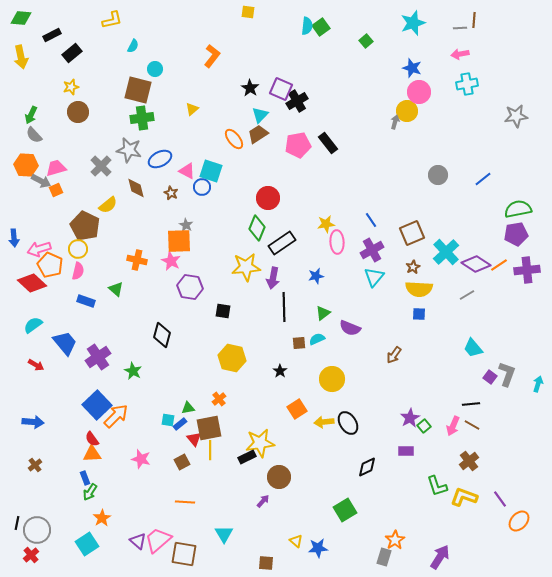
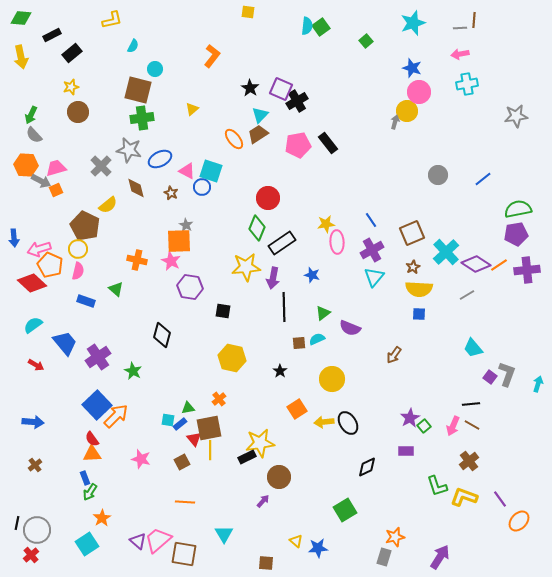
blue star at (316, 276): moved 4 px left, 1 px up; rotated 28 degrees clockwise
orange star at (395, 540): moved 3 px up; rotated 18 degrees clockwise
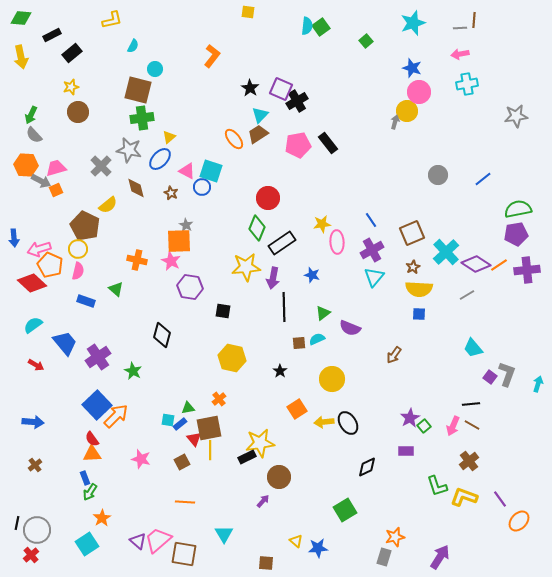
yellow triangle at (192, 109): moved 23 px left, 28 px down
blue ellipse at (160, 159): rotated 20 degrees counterclockwise
yellow star at (326, 224): moved 4 px left
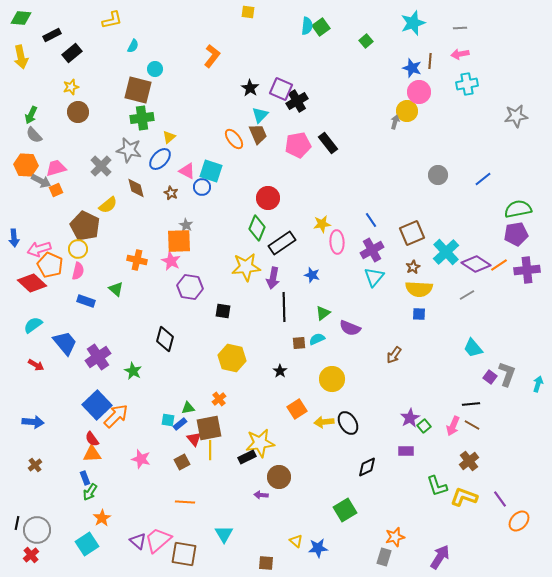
brown line at (474, 20): moved 44 px left, 41 px down
brown trapezoid at (258, 134): rotated 100 degrees clockwise
black diamond at (162, 335): moved 3 px right, 4 px down
purple arrow at (263, 501): moved 2 px left, 6 px up; rotated 128 degrees counterclockwise
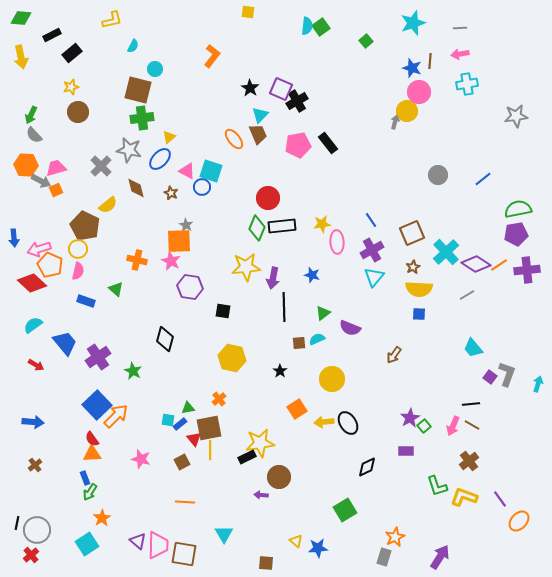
black rectangle at (282, 243): moved 17 px up; rotated 28 degrees clockwise
orange star at (395, 537): rotated 12 degrees counterclockwise
pink trapezoid at (158, 540): moved 5 px down; rotated 132 degrees clockwise
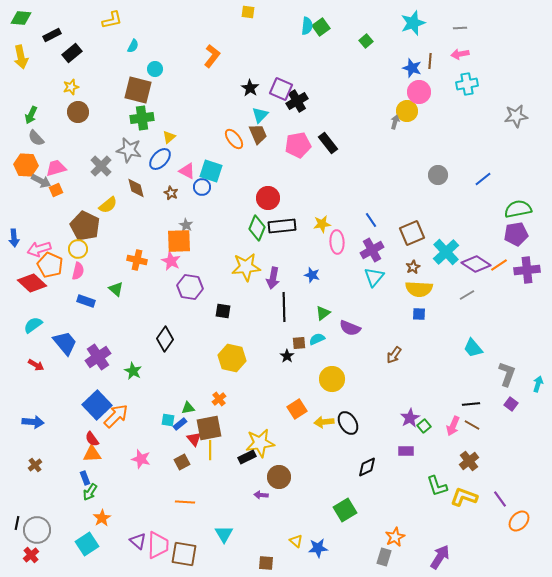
gray semicircle at (34, 135): moved 2 px right, 3 px down
black diamond at (165, 339): rotated 20 degrees clockwise
black star at (280, 371): moved 7 px right, 15 px up
purple square at (490, 377): moved 21 px right, 27 px down
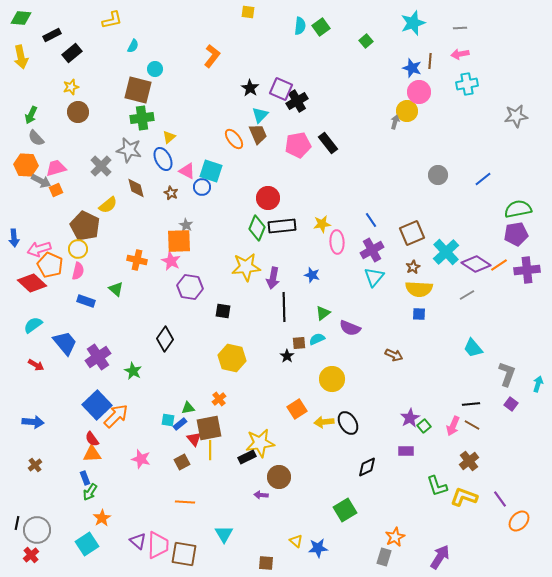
cyan semicircle at (307, 26): moved 7 px left
blue ellipse at (160, 159): moved 3 px right; rotated 70 degrees counterclockwise
brown arrow at (394, 355): rotated 102 degrees counterclockwise
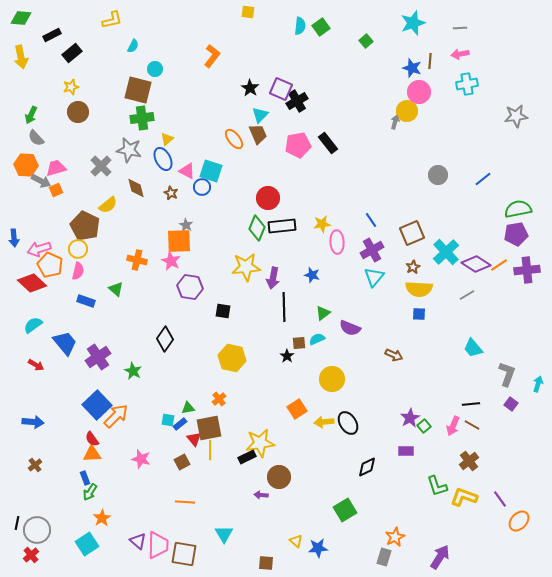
yellow triangle at (169, 137): moved 2 px left, 2 px down
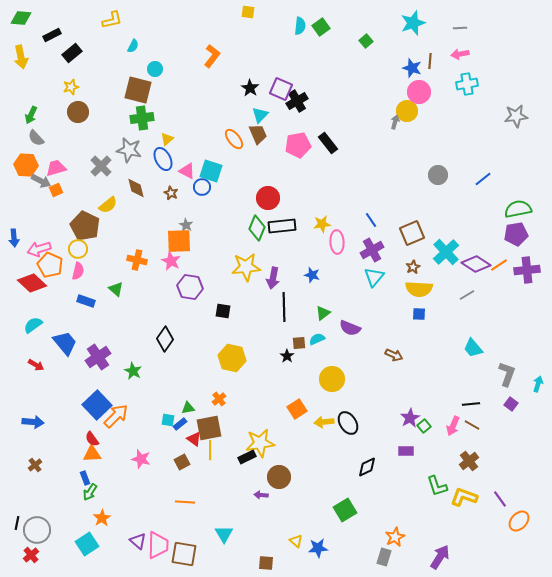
red triangle at (194, 439): rotated 14 degrees counterclockwise
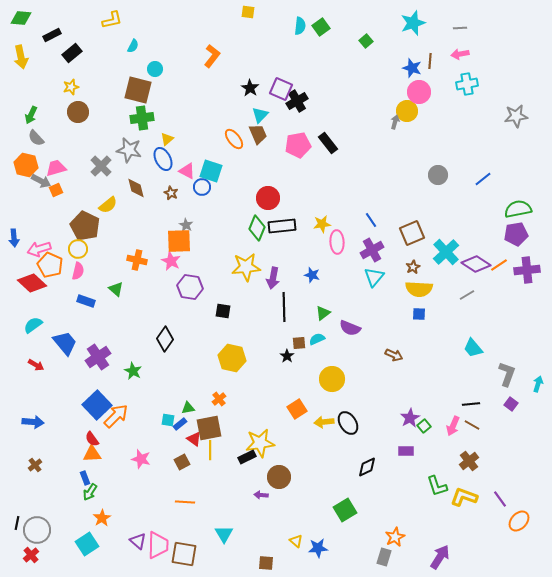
orange hexagon at (26, 165): rotated 10 degrees clockwise
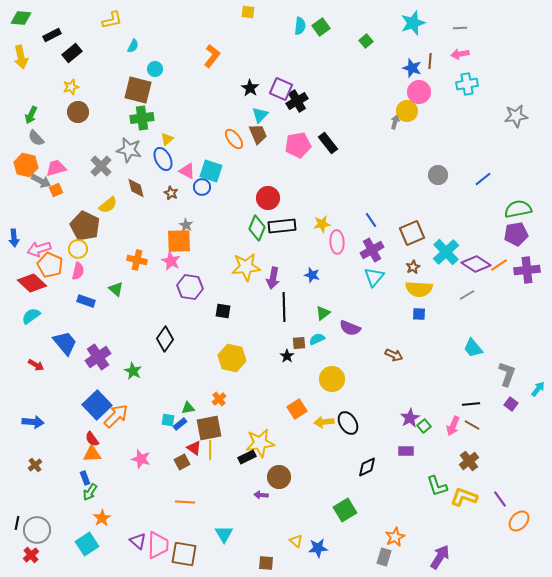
cyan semicircle at (33, 325): moved 2 px left, 9 px up
cyan arrow at (538, 384): moved 5 px down; rotated 21 degrees clockwise
red triangle at (194, 439): moved 9 px down
